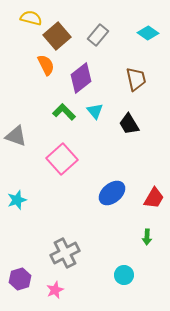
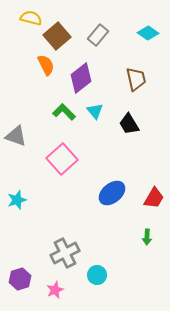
cyan circle: moved 27 px left
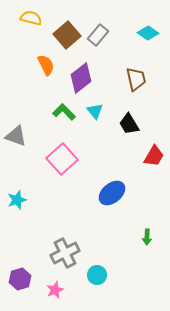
brown square: moved 10 px right, 1 px up
red trapezoid: moved 42 px up
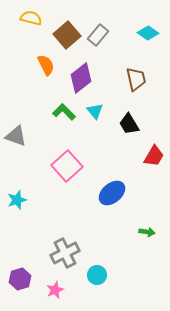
pink square: moved 5 px right, 7 px down
green arrow: moved 5 px up; rotated 84 degrees counterclockwise
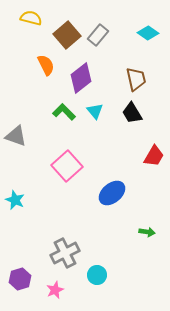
black trapezoid: moved 3 px right, 11 px up
cyan star: moved 2 px left; rotated 30 degrees counterclockwise
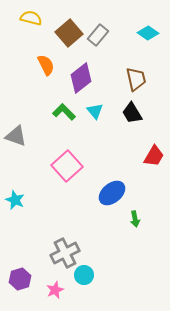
brown square: moved 2 px right, 2 px up
green arrow: moved 12 px left, 13 px up; rotated 70 degrees clockwise
cyan circle: moved 13 px left
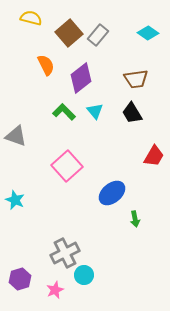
brown trapezoid: rotated 95 degrees clockwise
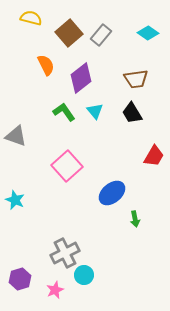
gray rectangle: moved 3 px right
green L-shape: rotated 10 degrees clockwise
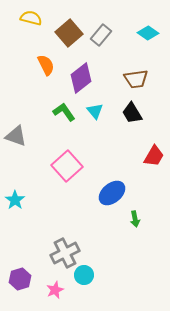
cyan star: rotated 12 degrees clockwise
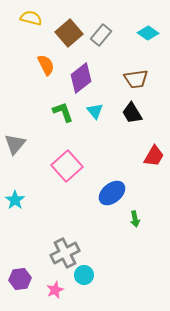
green L-shape: moved 1 px left; rotated 15 degrees clockwise
gray triangle: moved 1 px left, 8 px down; rotated 50 degrees clockwise
purple hexagon: rotated 10 degrees clockwise
